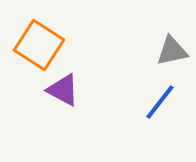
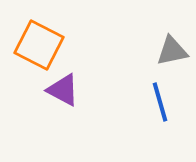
orange square: rotated 6 degrees counterclockwise
blue line: rotated 54 degrees counterclockwise
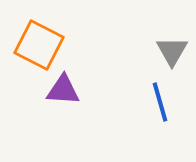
gray triangle: rotated 48 degrees counterclockwise
purple triangle: rotated 24 degrees counterclockwise
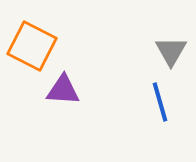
orange square: moved 7 px left, 1 px down
gray triangle: moved 1 px left
